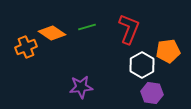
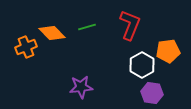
red L-shape: moved 1 px right, 4 px up
orange diamond: rotated 12 degrees clockwise
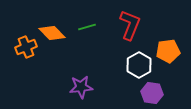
white hexagon: moved 3 px left
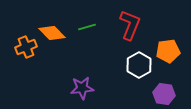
purple star: moved 1 px right, 1 px down
purple hexagon: moved 12 px right, 1 px down
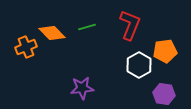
orange pentagon: moved 3 px left
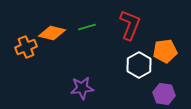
orange diamond: rotated 32 degrees counterclockwise
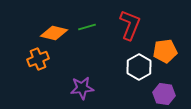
orange diamond: moved 2 px right
orange cross: moved 12 px right, 12 px down
white hexagon: moved 2 px down
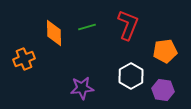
red L-shape: moved 2 px left
orange diamond: rotated 76 degrees clockwise
orange cross: moved 14 px left
white hexagon: moved 8 px left, 9 px down
purple hexagon: moved 1 px left, 4 px up
